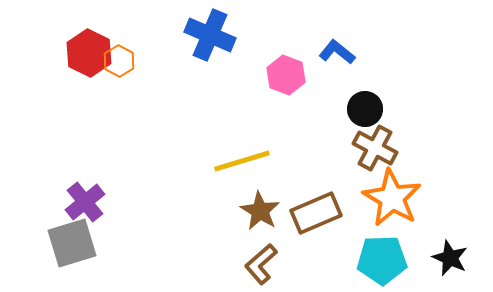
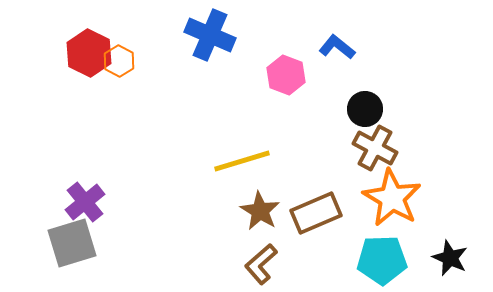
blue L-shape: moved 5 px up
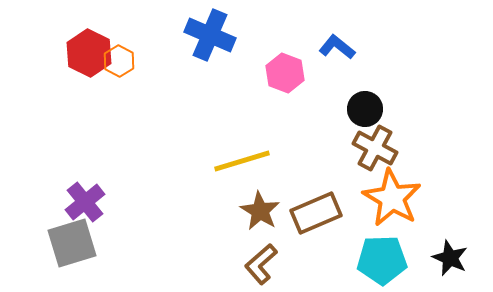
pink hexagon: moved 1 px left, 2 px up
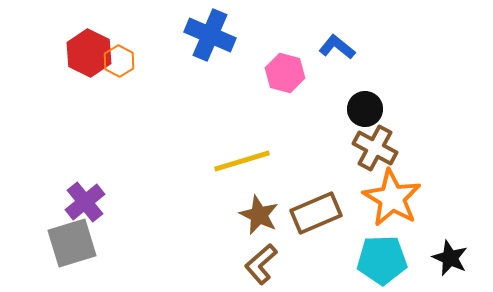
pink hexagon: rotated 6 degrees counterclockwise
brown star: moved 1 px left, 4 px down; rotated 6 degrees counterclockwise
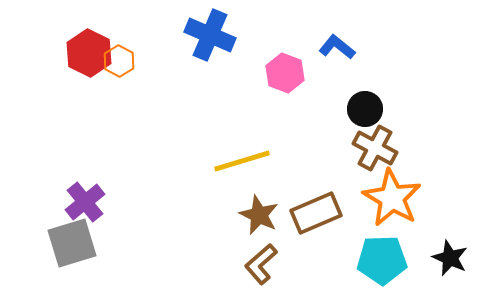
pink hexagon: rotated 6 degrees clockwise
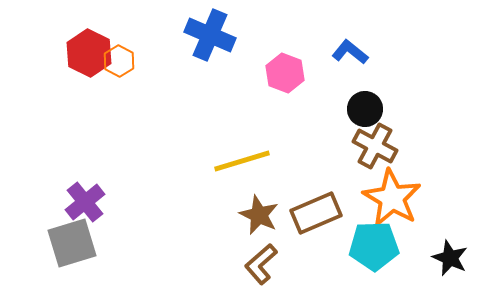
blue L-shape: moved 13 px right, 5 px down
brown cross: moved 2 px up
cyan pentagon: moved 8 px left, 14 px up
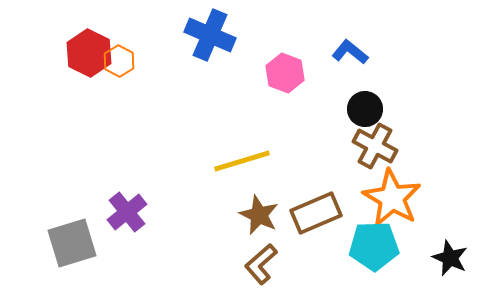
purple cross: moved 42 px right, 10 px down
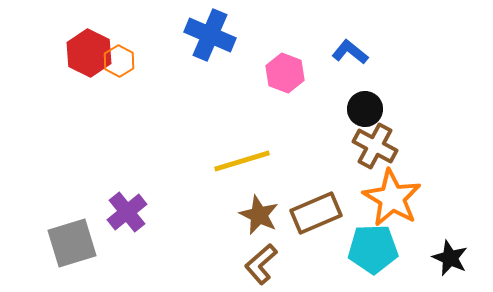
cyan pentagon: moved 1 px left, 3 px down
